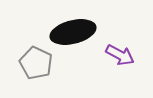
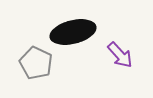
purple arrow: rotated 20 degrees clockwise
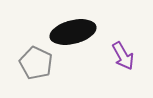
purple arrow: moved 3 px right, 1 px down; rotated 12 degrees clockwise
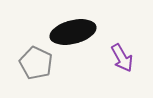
purple arrow: moved 1 px left, 2 px down
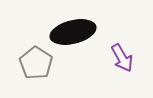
gray pentagon: rotated 8 degrees clockwise
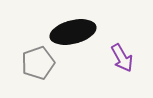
gray pentagon: moved 2 px right; rotated 20 degrees clockwise
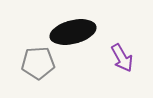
gray pentagon: rotated 16 degrees clockwise
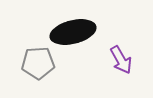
purple arrow: moved 1 px left, 2 px down
